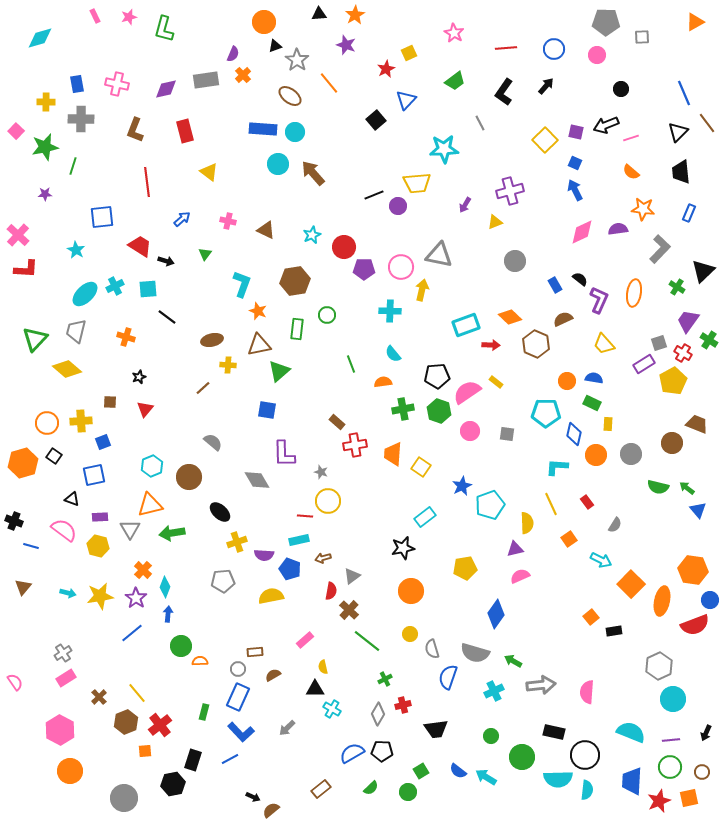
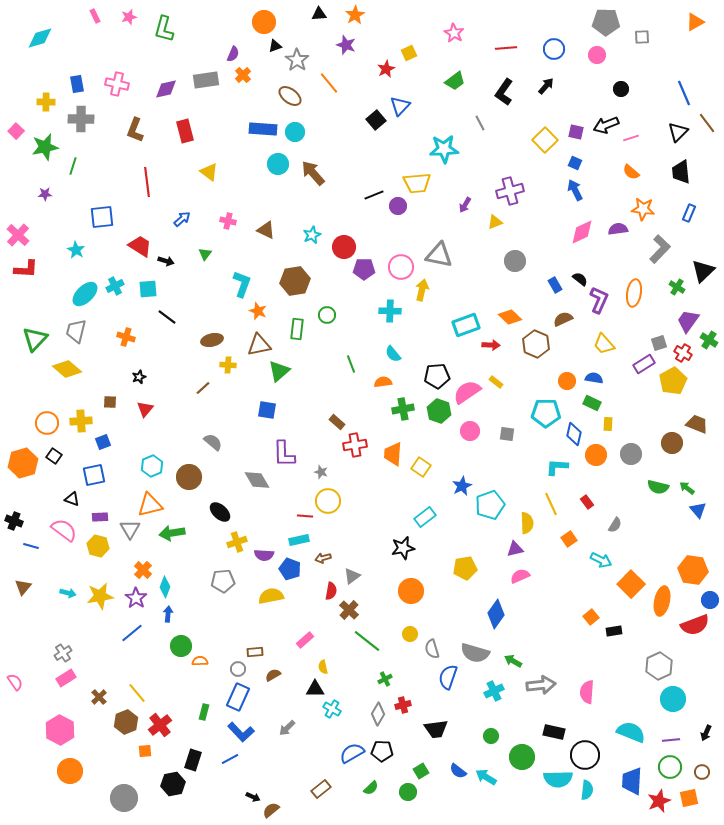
blue triangle at (406, 100): moved 6 px left, 6 px down
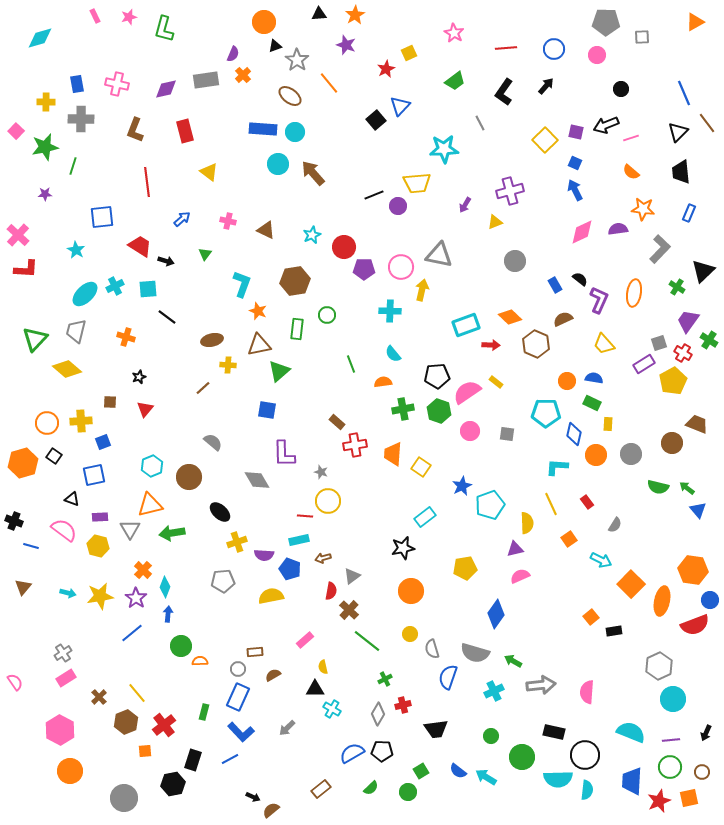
red cross at (160, 725): moved 4 px right
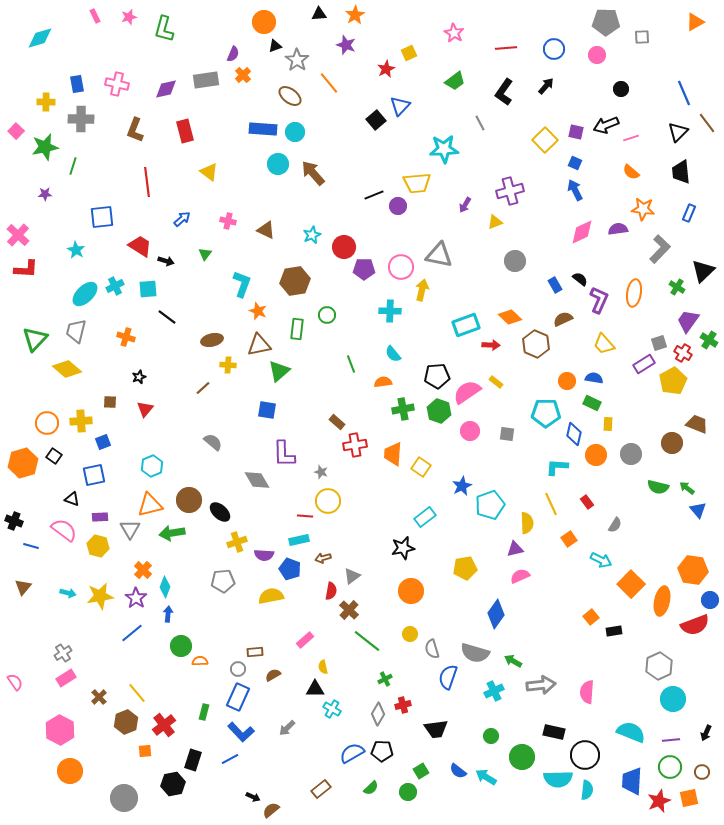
brown circle at (189, 477): moved 23 px down
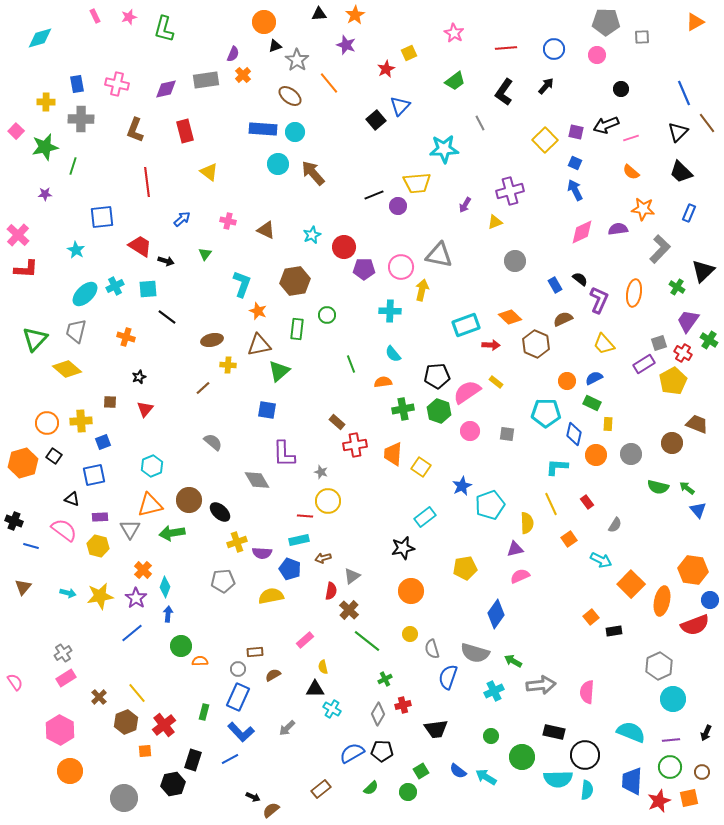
black trapezoid at (681, 172): rotated 40 degrees counterclockwise
blue semicircle at (594, 378): rotated 36 degrees counterclockwise
purple semicircle at (264, 555): moved 2 px left, 2 px up
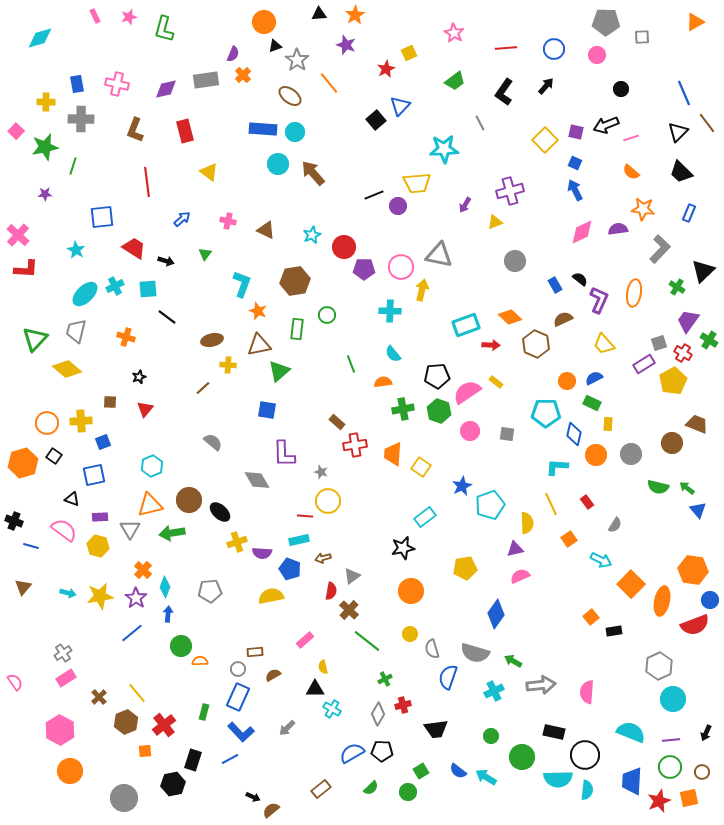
red trapezoid at (140, 246): moved 6 px left, 2 px down
gray pentagon at (223, 581): moved 13 px left, 10 px down
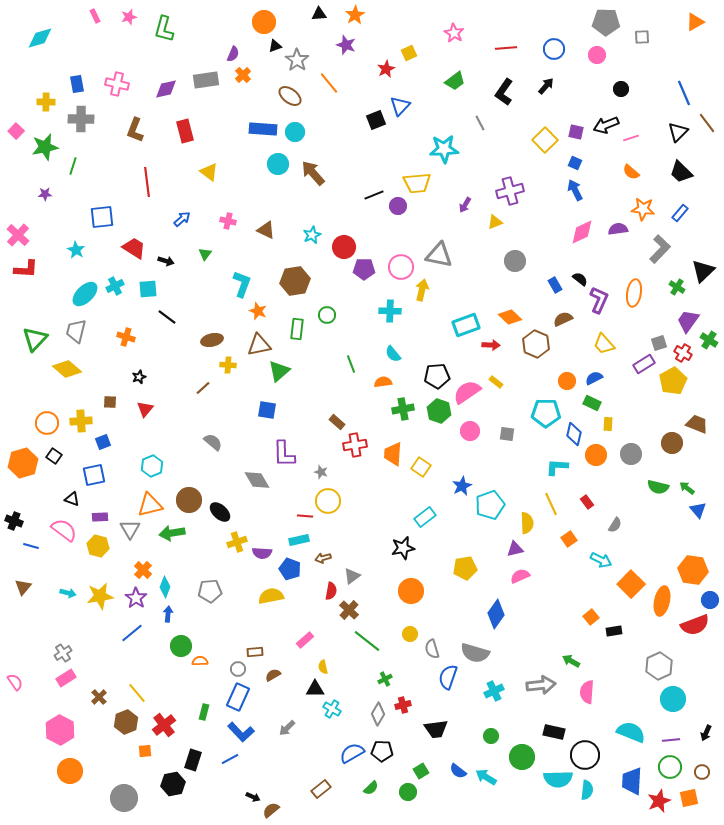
black square at (376, 120): rotated 18 degrees clockwise
blue rectangle at (689, 213): moved 9 px left; rotated 18 degrees clockwise
green arrow at (513, 661): moved 58 px right
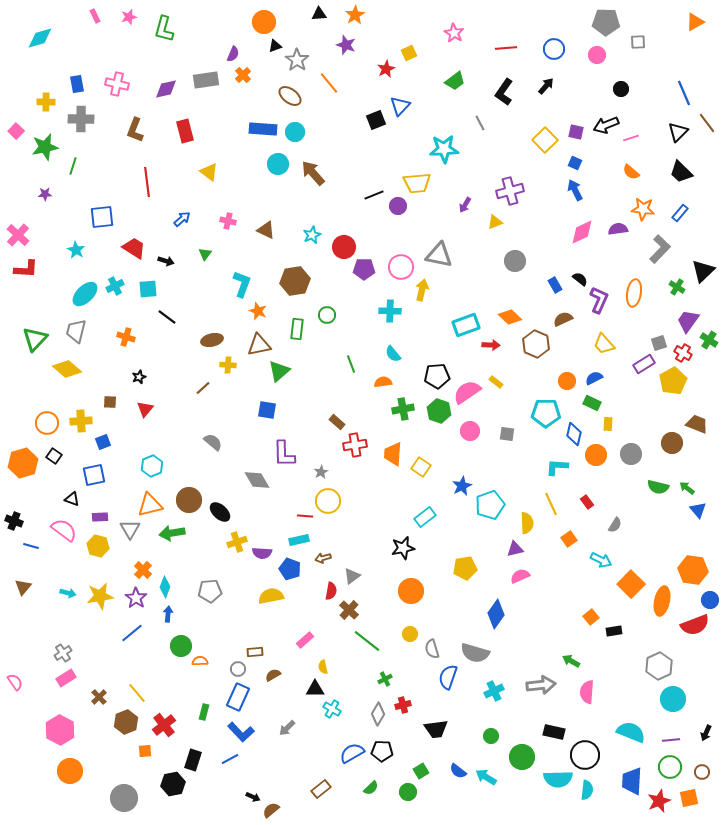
gray square at (642, 37): moved 4 px left, 5 px down
gray star at (321, 472): rotated 24 degrees clockwise
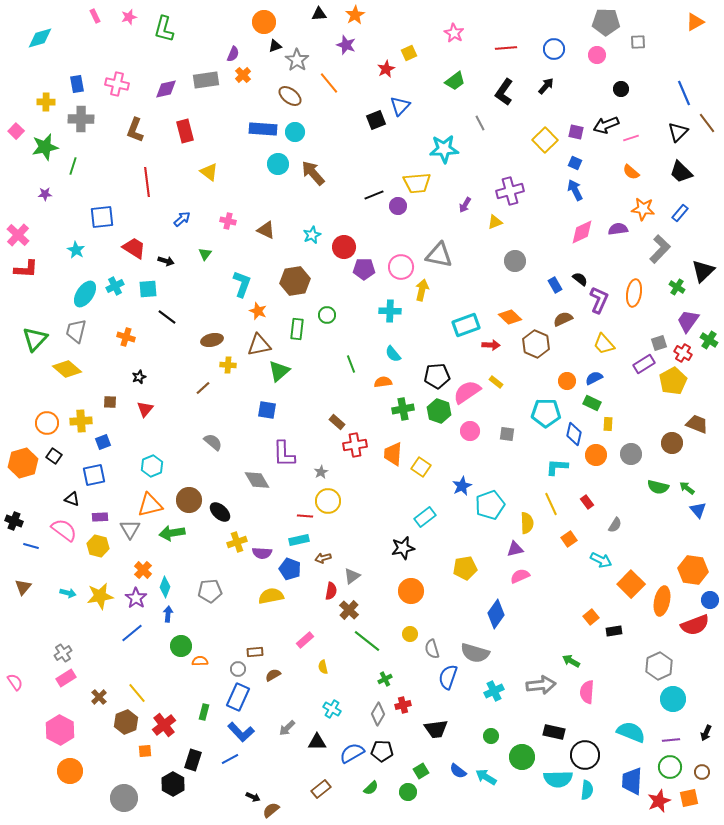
cyan ellipse at (85, 294): rotated 12 degrees counterclockwise
black triangle at (315, 689): moved 2 px right, 53 px down
black hexagon at (173, 784): rotated 20 degrees counterclockwise
